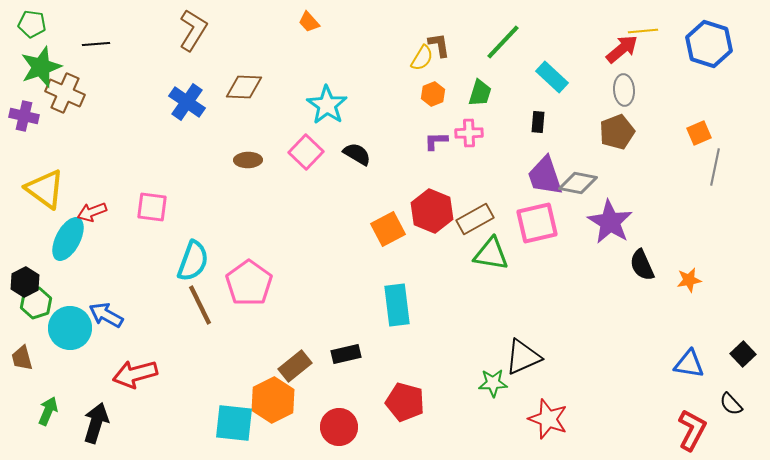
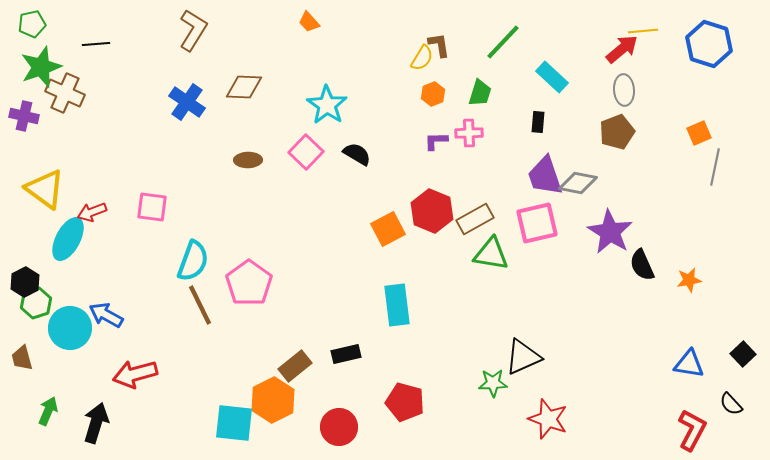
green pentagon at (32, 24): rotated 20 degrees counterclockwise
purple star at (610, 222): moved 10 px down
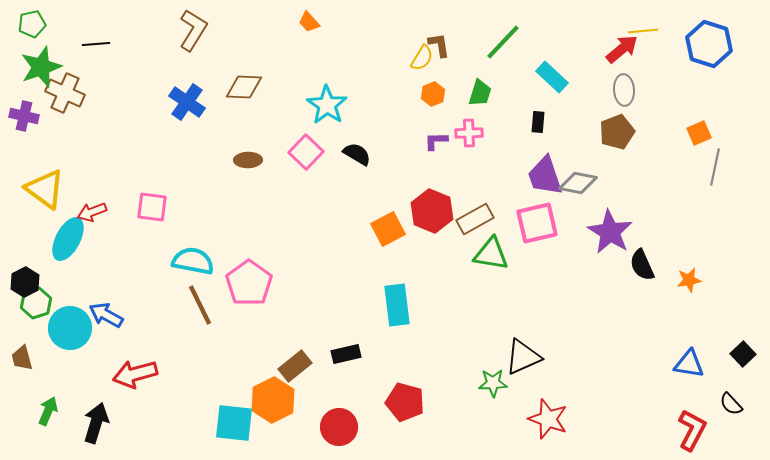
cyan semicircle at (193, 261): rotated 99 degrees counterclockwise
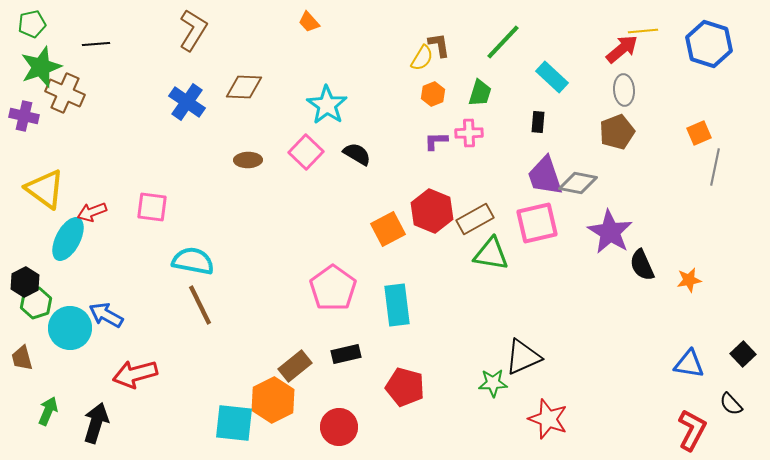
pink pentagon at (249, 283): moved 84 px right, 5 px down
red pentagon at (405, 402): moved 15 px up
